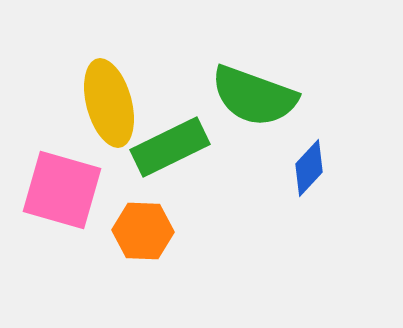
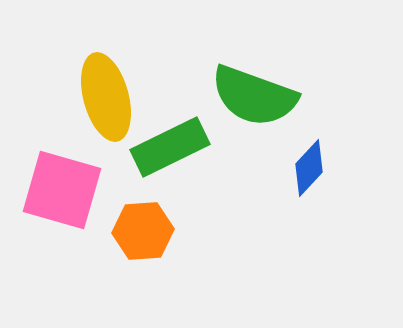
yellow ellipse: moved 3 px left, 6 px up
orange hexagon: rotated 6 degrees counterclockwise
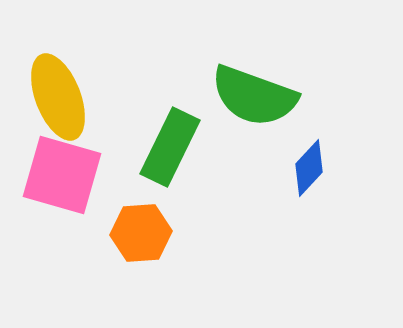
yellow ellipse: moved 48 px left; rotated 6 degrees counterclockwise
green rectangle: rotated 38 degrees counterclockwise
pink square: moved 15 px up
orange hexagon: moved 2 px left, 2 px down
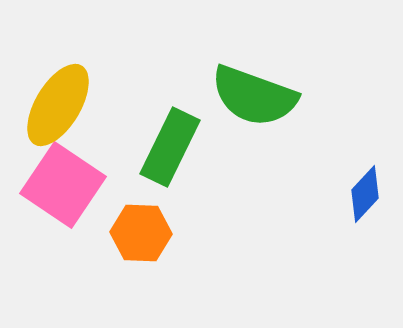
yellow ellipse: moved 8 px down; rotated 52 degrees clockwise
blue diamond: moved 56 px right, 26 px down
pink square: moved 1 px right, 10 px down; rotated 18 degrees clockwise
orange hexagon: rotated 6 degrees clockwise
